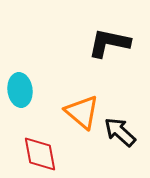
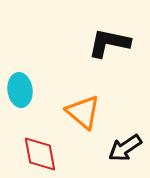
orange triangle: moved 1 px right
black arrow: moved 5 px right, 16 px down; rotated 76 degrees counterclockwise
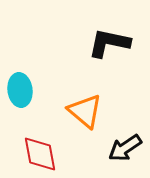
orange triangle: moved 2 px right, 1 px up
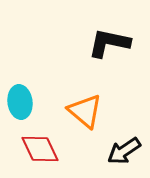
cyan ellipse: moved 12 px down
black arrow: moved 1 px left, 3 px down
red diamond: moved 5 px up; rotated 15 degrees counterclockwise
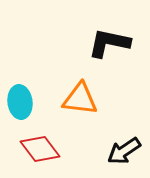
orange triangle: moved 5 px left, 12 px up; rotated 33 degrees counterclockwise
red diamond: rotated 12 degrees counterclockwise
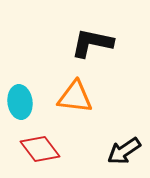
black L-shape: moved 17 px left
orange triangle: moved 5 px left, 2 px up
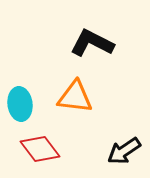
black L-shape: rotated 15 degrees clockwise
cyan ellipse: moved 2 px down
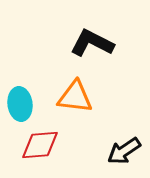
red diamond: moved 4 px up; rotated 57 degrees counterclockwise
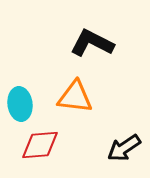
black arrow: moved 3 px up
